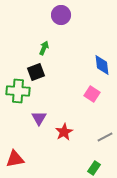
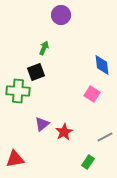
purple triangle: moved 3 px right, 6 px down; rotated 21 degrees clockwise
green rectangle: moved 6 px left, 6 px up
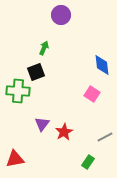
purple triangle: rotated 14 degrees counterclockwise
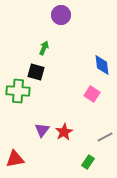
black square: rotated 36 degrees clockwise
purple triangle: moved 6 px down
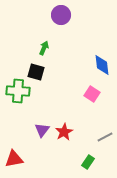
red triangle: moved 1 px left
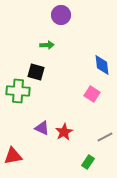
green arrow: moved 3 px right, 3 px up; rotated 64 degrees clockwise
purple triangle: moved 2 px up; rotated 42 degrees counterclockwise
red triangle: moved 1 px left, 3 px up
